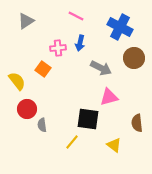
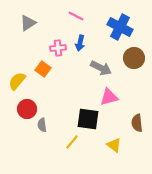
gray triangle: moved 2 px right, 2 px down
yellow semicircle: rotated 102 degrees counterclockwise
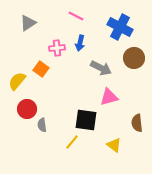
pink cross: moved 1 px left
orange square: moved 2 px left
black square: moved 2 px left, 1 px down
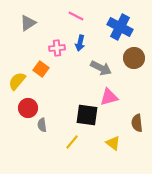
red circle: moved 1 px right, 1 px up
black square: moved 1 px right, 5 px up
yellow triangle: moved 1 px left, 2 px up
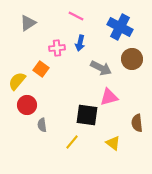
brown circle: moved 2 px left, 1 px down
red circle: moved 1 px left, 3 px up
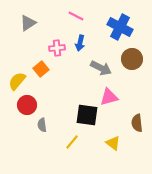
orange square: rotated 14 degrees clockwise
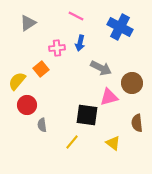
brown circle: moved 24 px down
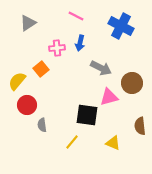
blue cross: moved 1 px right, 1 px up
brown semicircle: moved 3 px right, 3 px down
yellow triangle: rotated 14 degrees counterclockwise
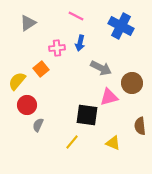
gray semicircle: moved 4 px left; rotated 32 degrees clockwise
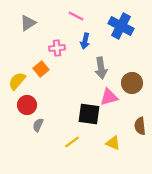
blue arrow: moved 5 px right, 2 px up
gray arrow: rotated 55 degrees clockwise
black square: moved 2 px right, 1 px up
yellow line: rotated 14 degrees clockwise
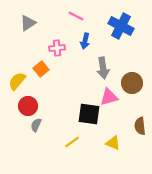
gray arrow: moved 2 px right
red circle: moved 1 px right, 1 px down
gray semicircle: moved 2 px left
